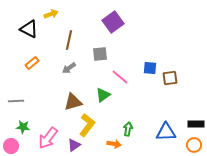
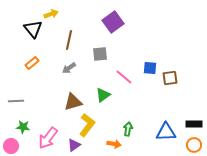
black triangle: moved 4 px right; rotated 24 degrees clockwise
pink line: moved 4 px right
black rectangle: moved 2 px left
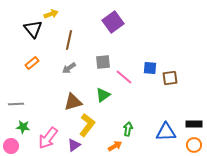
gray square: moved 3 px right, 8 px down
gray line: moved 3 px down
orange arrow: moved 1 px right, 2 px down; rotated 40 degrees counterclockwise
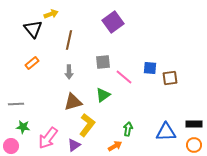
gray arrow: moved 4 px down; rotated 56 degrees counterclockwise
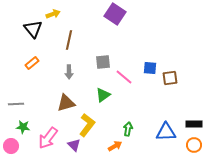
yellow arrow: moved 2 px right
purple square: moved 2 px right, 8 px up; rotated 20 degrees counterclockwise
brown triangle: moved 7 px left, 1 px down
purple triangle: rotated 40 degrees counterclockwise
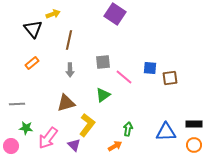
gray arrow: moved 1 px right, 2 px up
gray line: moved 1 px right
green star: moved 3 px right, 1 px down
